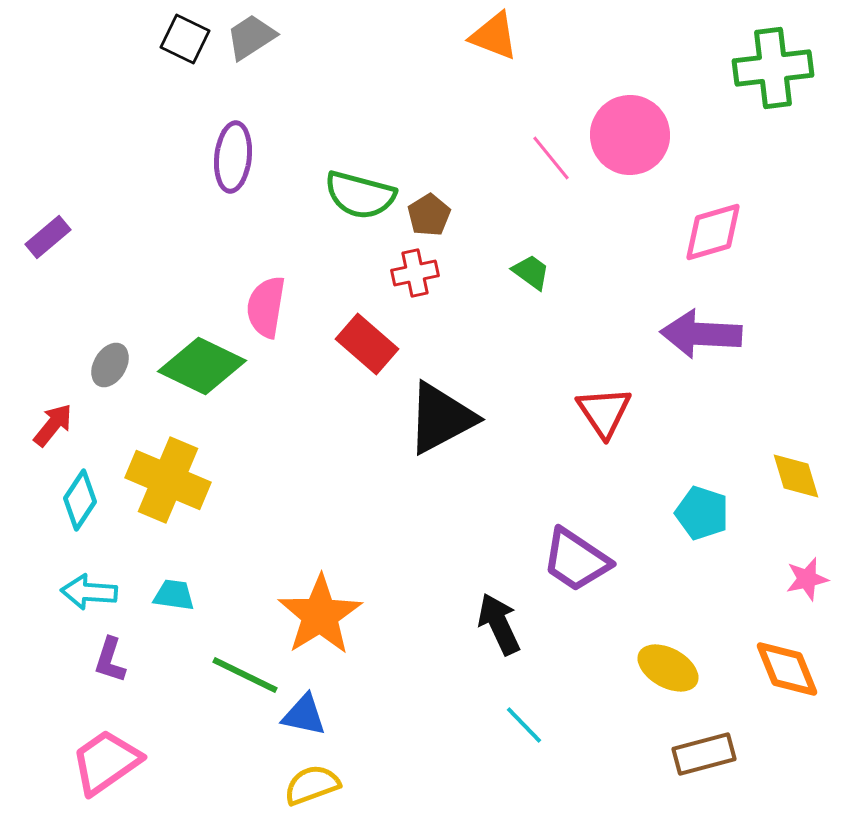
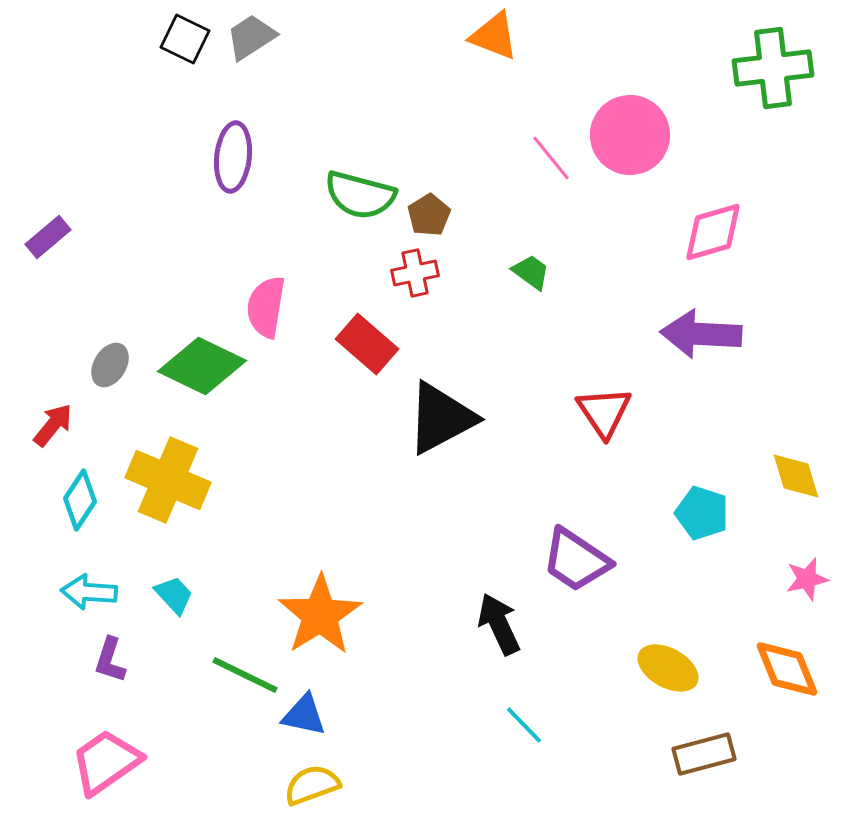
cyan trapezoid: rotated 39 degrees clockwise
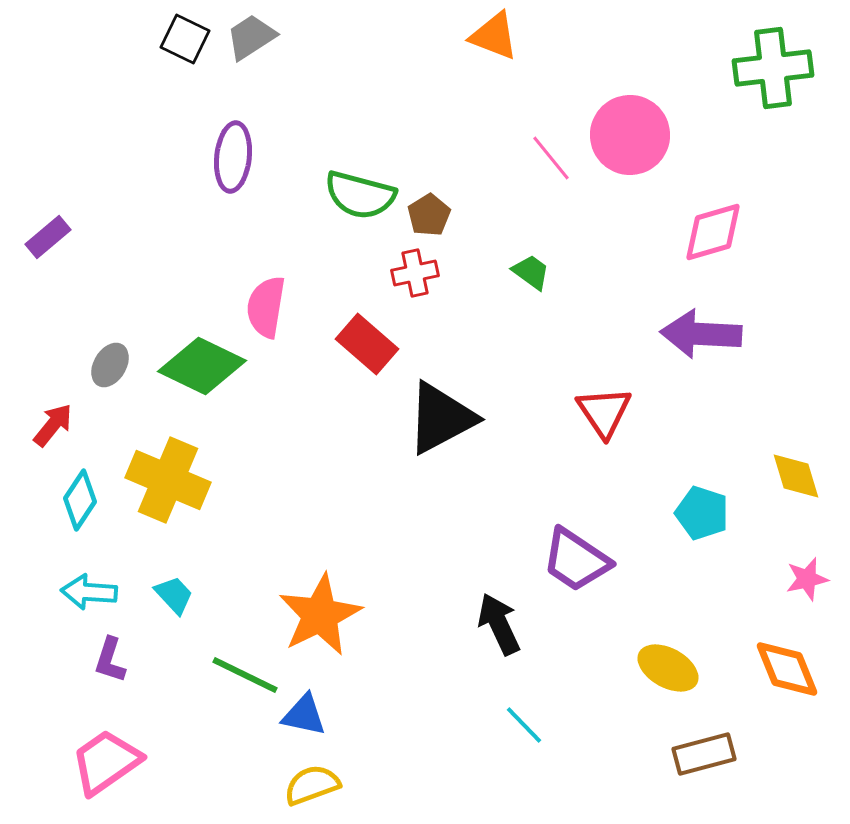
orange star: rotated 6 degrees clockwise
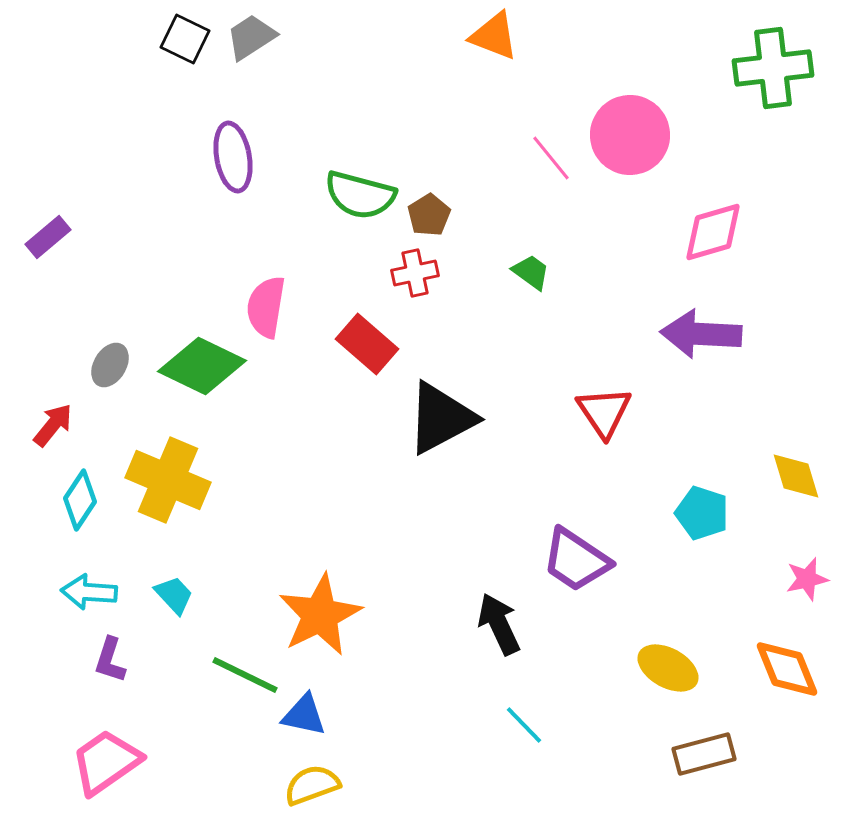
purple ellipse: rotated 16 degrees counterclockwise
